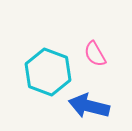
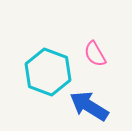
blue arrow: rotated 18 degrees clockwise
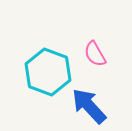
blue arrow: rotated 15 degrees clockwise
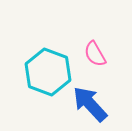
blue arrow: moved 1 px right, 2 px up
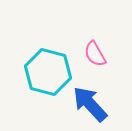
cyan hexagon: rotated 6 degrees counterclockwise
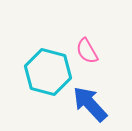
pink semicircle: moved 8 px left, 3 px up
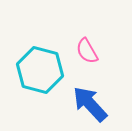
cyan hexagon: moved 8 px left, 2 px up
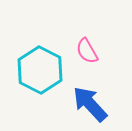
cyan hexagon: rotated 12 degrees clockwise
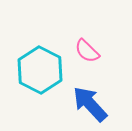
pink semicircle: rotated 16 degrees counterclockwise
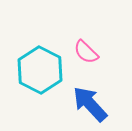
pink semicircle: moved 1 px left, 1 px down
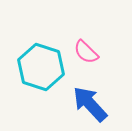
cyan hexagon: moved 1 px right, 3 px up; rotated 9 degrees counterclockwise
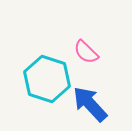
cyan hexagon: moved 6 px right, 12 px down
